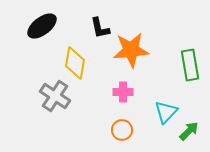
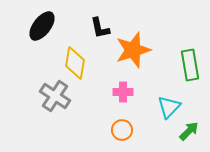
black ellipse: rotated 16 degrees counterclockwise
orange star: moved 2 px right; rotated 12 degrees counterclockwise
cyan triangle: moved 3 px right, 5 px up
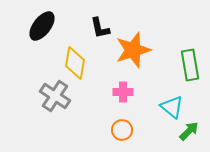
cyan triangle: moved 3 px right; rotated 35 degrees counterclockwise
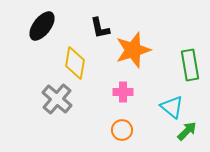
gray cross: moved 2 px right, 3 px down; rotated 8 degrees clockwise
green arrow: moved 2 px left
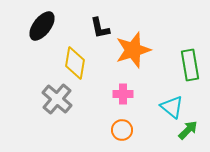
pink cross: moved 2 px down
green arrow: moved 1 px right, 1 px up
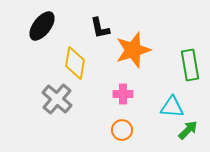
cyan triangle: rotated 35 degrees counterclockwise
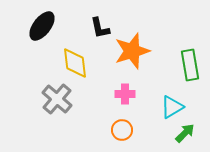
orange star: moved 1 px left, 1 px down
yellow diamond: rotated 16 degrees counterclockwise
pink cross: moved 2 px right
cyan triangle: rotated 35 degrees counterclockwise
green arrow: moved 3 px left, 3 px down
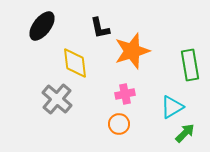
pink cross: rotated 12 degrees counterclockwise
orange circle: moved 3 px left, 6 px up
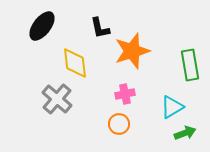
green arrow: rotated 25 degrees clockwise
